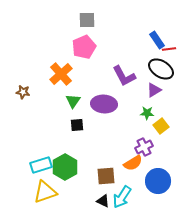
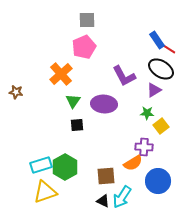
red line: rotated 40 degrees clockwise
brown star: moved 7 px left
purple cross: rotated 30 degrees clockwise
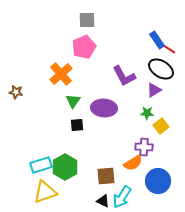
purple ellipse: moved 4 px down
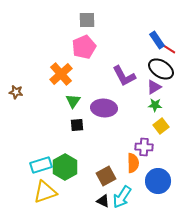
purple triangle: moved 3 px up
green star: moved 8 px right, 8 px up
orange semicircle: rotated 60 degrees counterclockwise
brown square: rotated 24 degrees counterclockwise
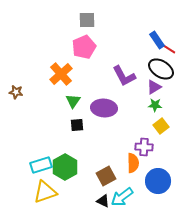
cyan arrow: rotated 20 degrees clockwise
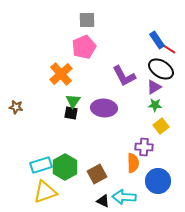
brown star: moved 15 px down
black square: moved 6 px left, 12 px up; rotated 16 degrees clockwise
brown square: moved 9 px left, 2 px up
cyan arrow: moved 2 px right; rotated 40 degrees clockwise
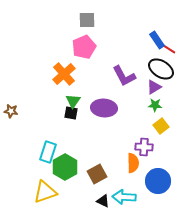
orange cross: moved 3 px right
brown star: moved 5 px left, 4 px down
cyan rectangle: moved 7 px right, 13 px up; rotated 55 degrees counterclockwise
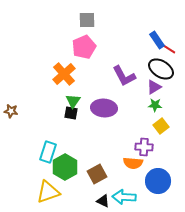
orange semicircle: rotated 96 degrees clockwise
yellow triangle: moved 3 px right
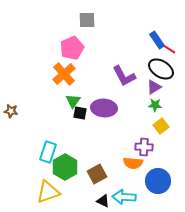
pink pentagon: moved 12 px left, 1 px down
black square: moved 9 px right
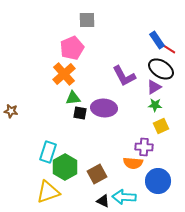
green triangle: moved 3 px up; rotated 49 degrees clockwise
yellow square: rotated 14 degrees clockwise
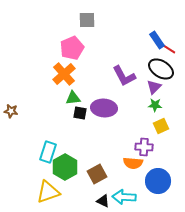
purple triangle: rotated 14 degrees counterclockwise
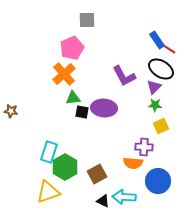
black square: moved 2 px right, 1 px up
cyan rectangle: moved 1 px right
